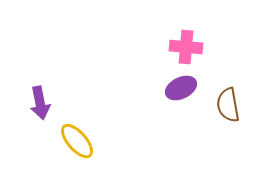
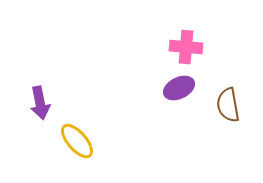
purple ellipse: moved 2 px left
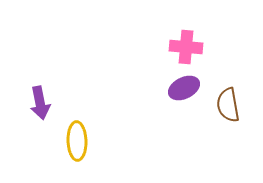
purple ellipse: moved 5 px right
yellow ellipse: rotated 39 degrees clockwise
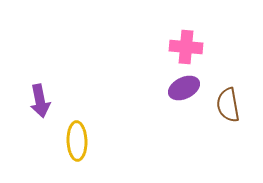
purple arrow: moved 2 px up
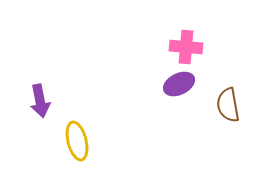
purple ellipse: moved 5 px left, 4 px up
yellow ellipse: rotated 12 degrees counterclockwise
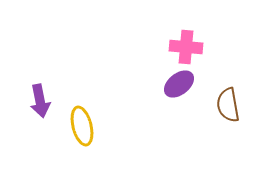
purple ellipse: rotated 12 degrees counterclockwise
yellow ellipse: moved 5 px right, 15 px up
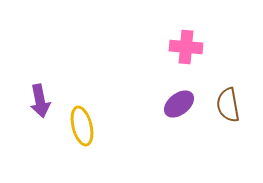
purple ellipse: moved 20 px down
